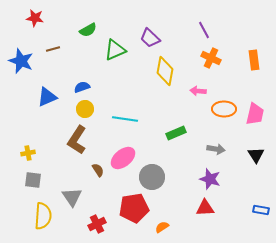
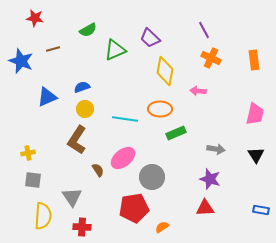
orange ellipse: moved 64 px left
red cross: moved 15 px left, 3 px down; rotated 30 degrees clockwise
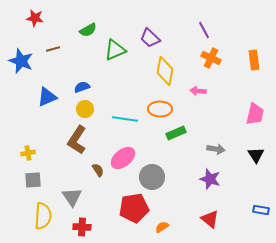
gray square: rotated 12 degrees counterclockwise
red triangle: moved 5 px right, 11 px down; rotated 42 degrees clockwise
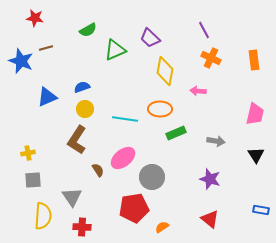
brown line: moved 7 px left, 1 px up
gray arrow: moved 8 px up
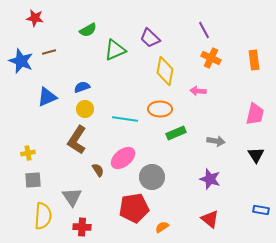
brown line: moved 3 px right, 4 px down
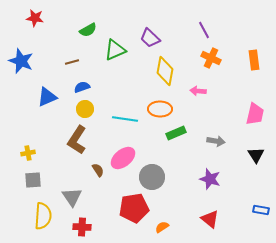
brown line: moved 23 px right, 10 px down
